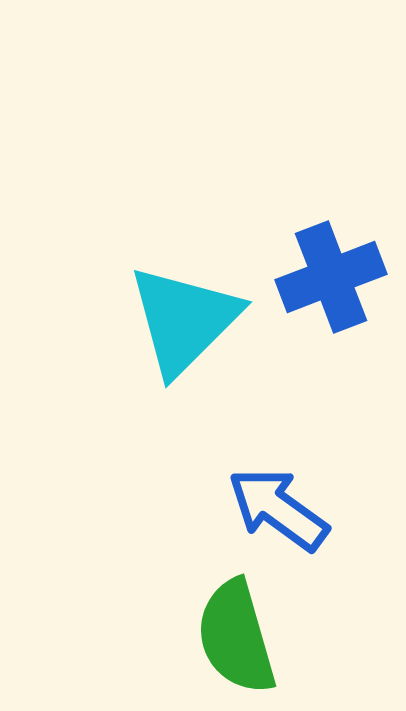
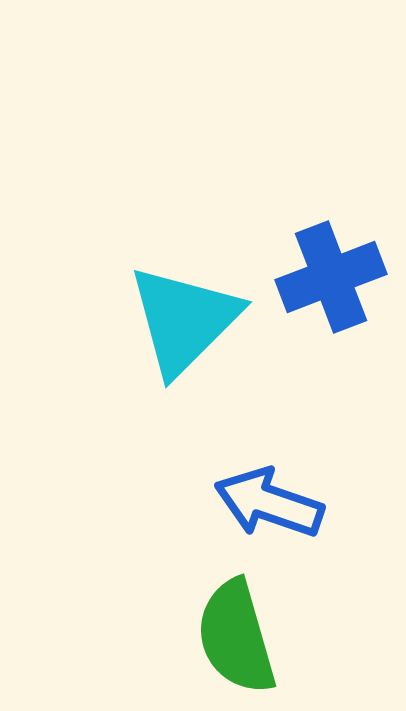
blue arrow: moved 9 px left, 6 px up; rotated 17 degrees counterclockwise
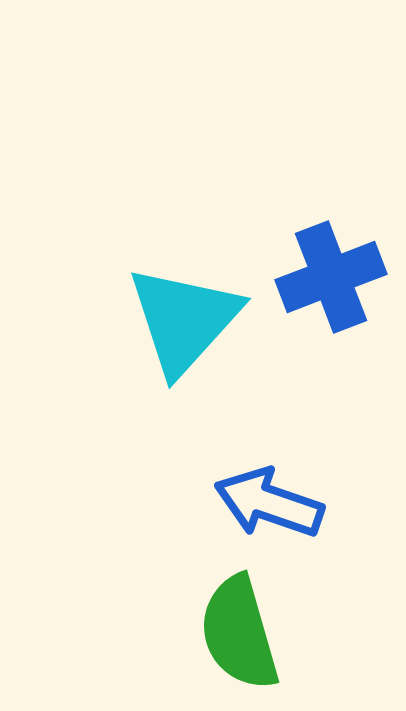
cyan triangle: rotated 3 degrees counterclockwise
green semicircle: moved 3 px right, 4 px up
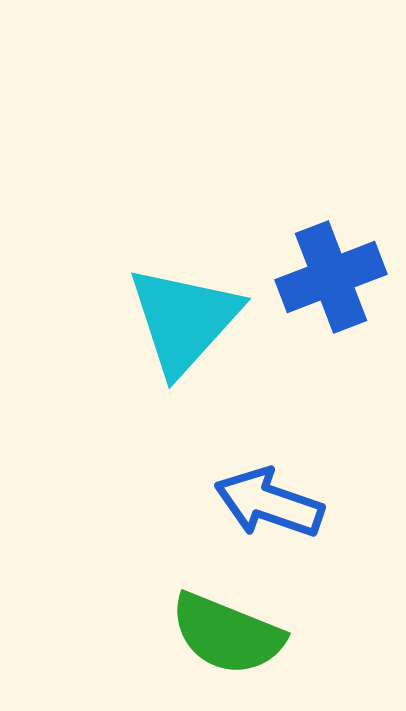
green semicircle: moved 12 px left, 1 px down; rotated 52 degrees counterclockwise
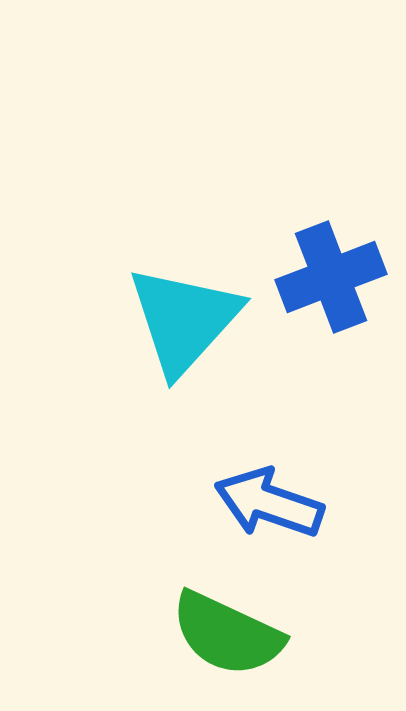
green semicircle: rotated 3 degrees clockwise
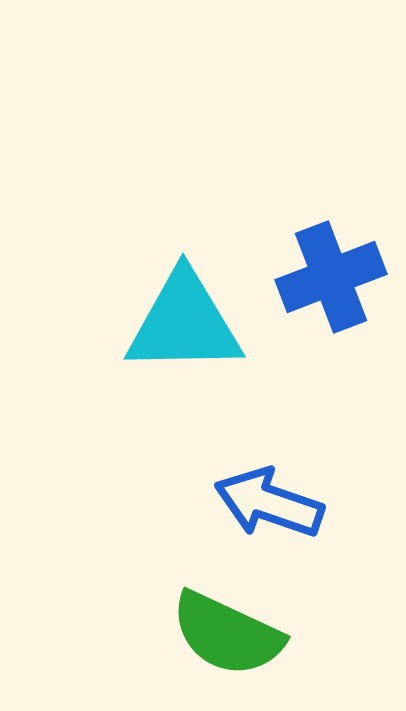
cyan triangle: moved 3 px down; rotated 47 degrees clockwise
